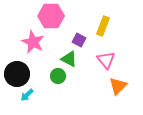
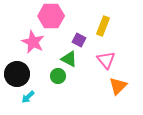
cyan arrow: moved 1 px right, 2 px down
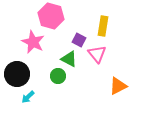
pink hexagon: rotated 15 degrees clockwise
yellow rectangle: rotated 12 degrees counterclockwise
pink triangle: moved 9 px left, 6 px up
orange triangle: rotated 18 degrees clockwise
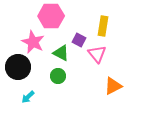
pink hexagon: rotated 15 degrees counterclockwise
green triangle: moved 8 px left, 6 px up
black circle: moved 1 px right, 7 px up
orange triangle: moved 5 px left
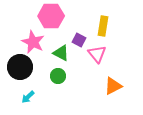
black circle: moved 2 px right
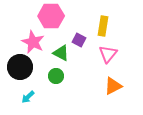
pink triangle: moved 11 px right; rotated 18 degrees clockwise
green circle: moved 2 px left
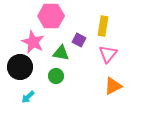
green triangle: rotated 18 degrees counterclockwise
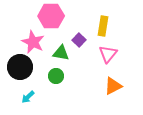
purple square: rotated 16 degrees clockwise
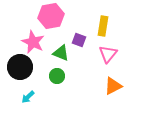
pink hexagon: rotated 10 degrees counterclockwise
purple square: rotated 24 degrees counterclockwise
green triangle: rotated 12 degrees clockwise
green circle: moved 1 px right
